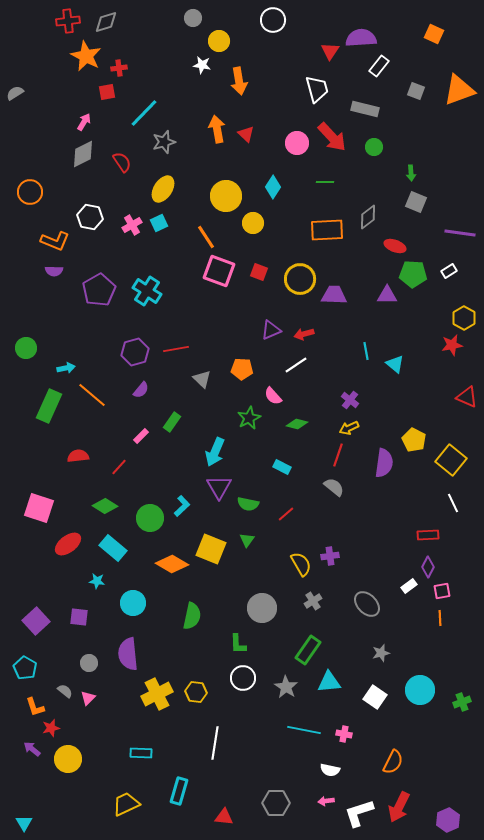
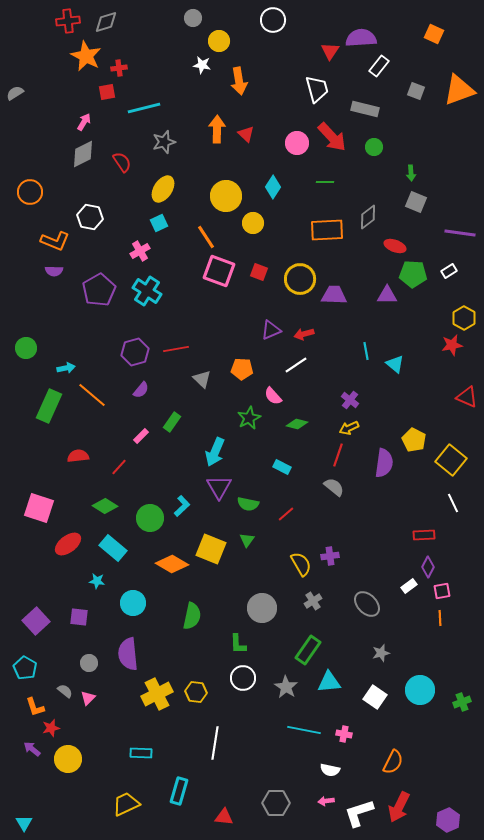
cyan line at (144, 113): moved 5 px up; rotated 32 degrees clockwise
orange arrow at (217, 129): rotated 12 degrees clockwise
pink cross at (132, 225): moved 8 px right, 26 px down
red rectangle at (428, 535): moved 4 px left
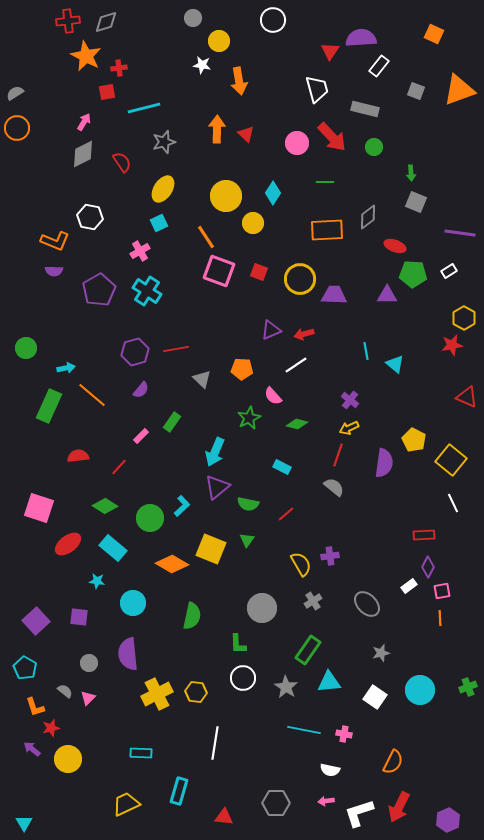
cyan diamond at (273, 187): moved 6 px down
orange circle at (30, 192): moved 13 px left, 64 px up
purple triangle at (219, 487): moved 2 px left; rotated 20 degrees clockwise
green cross at (462, 702): moved 6 px right, 15 px up
